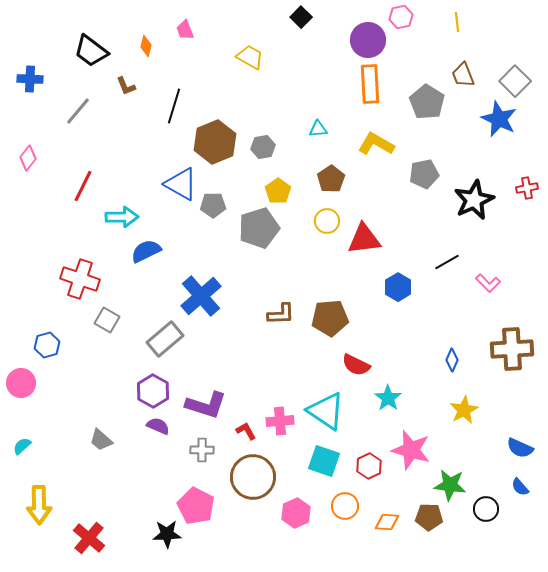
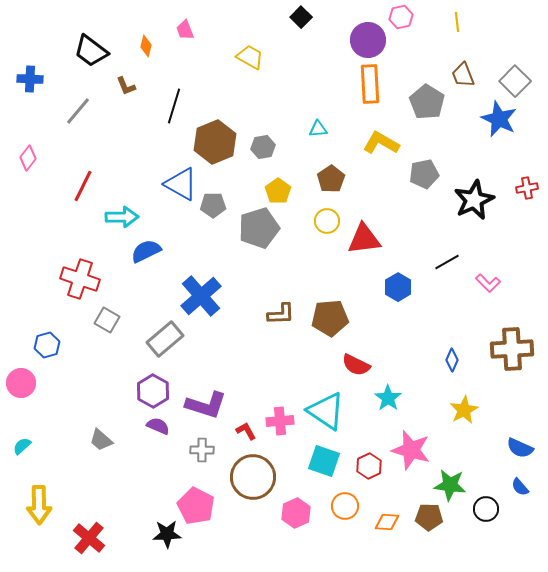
yellow L-shape at (376, 144): moved 5 px right, 1 px up
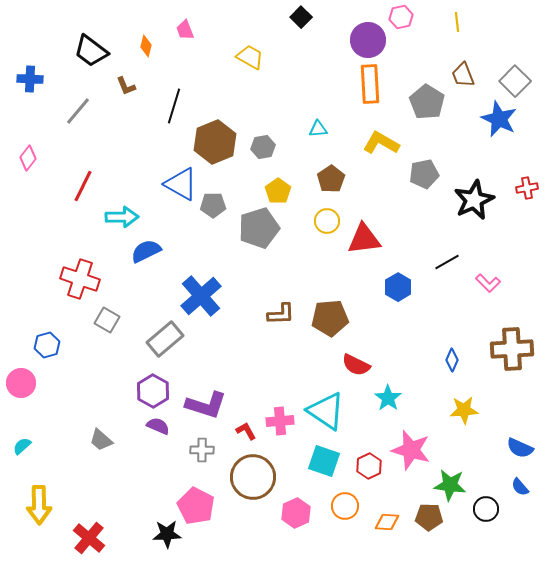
yellow star at (464, 410): rotated 24 degrees clockwise
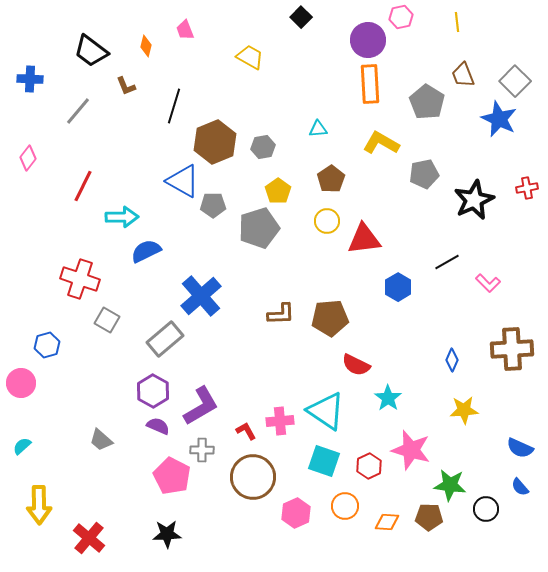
blue triangle at (181, 184): moved 2 px right, 3 px up
purple L-shape at (206, 405): moved 5 px left, 1 px down; rotated 48 degrees counterclockwise
pink pentagon at (196, 506): moved 24 px left, 30 px up
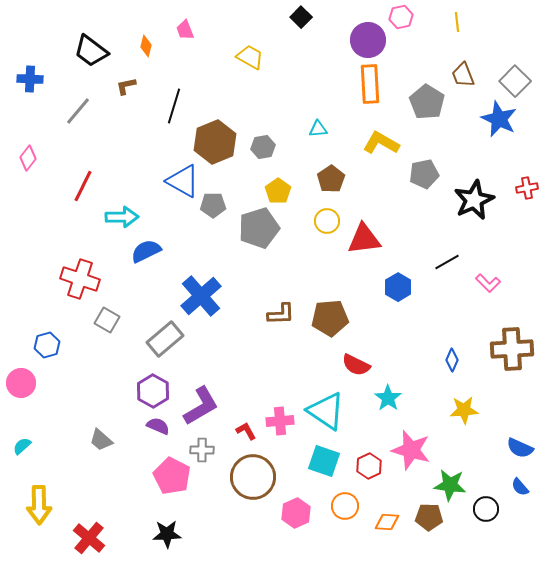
brown L-shape at (126, 86): rotated 100 degrees clockwise
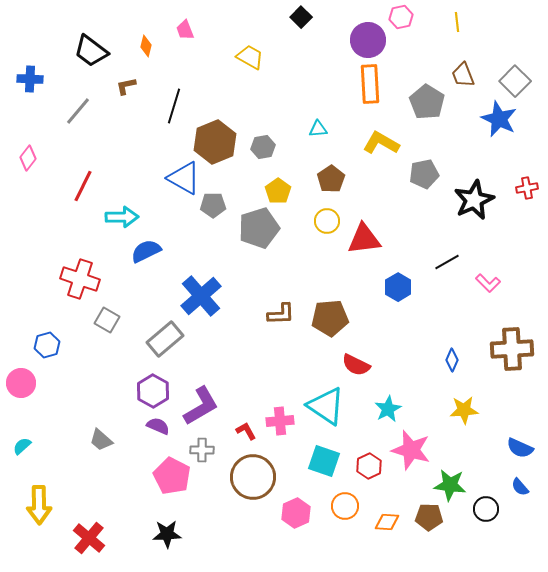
blue triangle at (183, 181): moved 1 px right, 3 px up
cyan star at (388, 398): moved 11 px down; rotated 8 degrees clockwise
cyan triangle at (326, 411): moved 5 px up
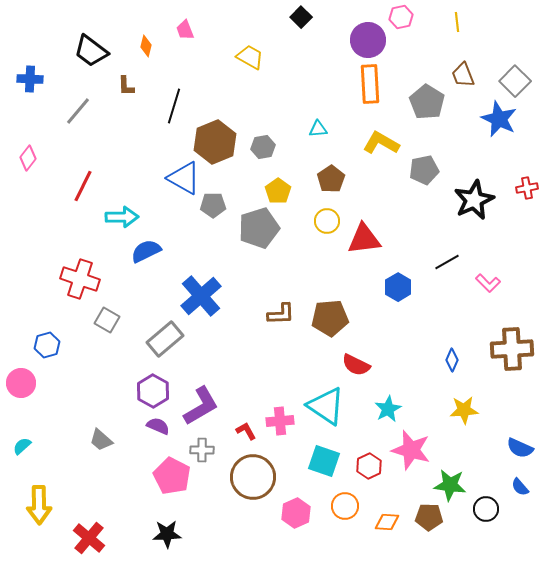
brown L-shape at (126, 86): rotated 80 degrees counterclockwise
gray pentagon at (424, 174): moved 4 px up
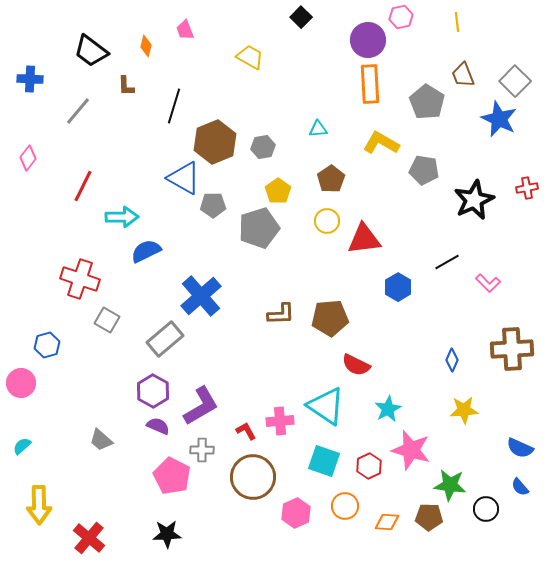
gray pentagon at (424, 170): rotated 20 degrees clockwise
